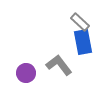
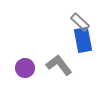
blue rectangle: moved 2 px up
purple circle: moved 1 px left, 5 px up
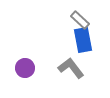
gray rectangle: moved 2 px up
gray L-shape: moved 12 px right, 3 px down
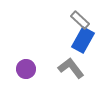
blue rectangle: rotated 40 degrees clockwise
purple circle: moved 1 px right, 1 px down
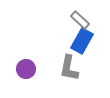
blue rectangle: moved 1 px left, 1 px down
gray L-shape: moved 2 px left; rotated 132 degrees counterclockwise
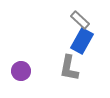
purple circle: moved 5 px left, 2 px down
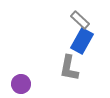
purple circle: moved 13 px down
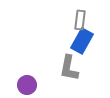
gray rectangle: rotated 54 degrees clockwise
purple circle: moved 6 px right, 1 px down
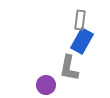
purple circle: moved 19 px right
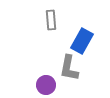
gray rectangle: moved 29 px left; rotated 12 degrees counterclockwise
